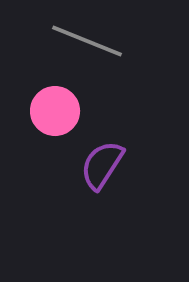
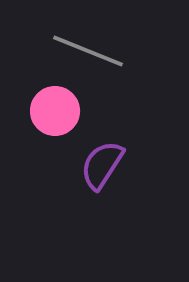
gray line: moved 1 px right, 10 px down
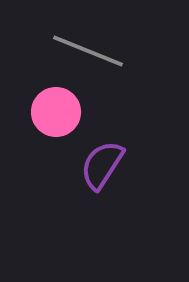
pink circle: moved 1 px right, 1 px down
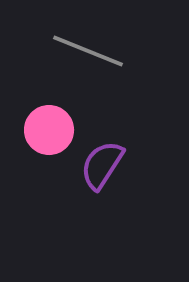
pink circle: moved 7 px left, 18 px down
